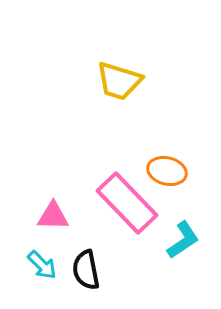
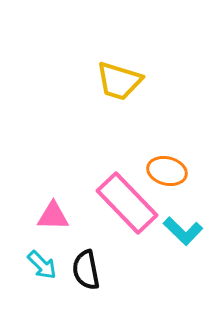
cyan L-shape: moved 9 px up; rotated 78 degrees clockwise
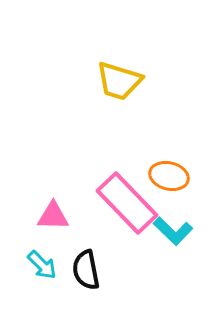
orange ellipse: moved 2 px right, 5 px down
cyan L-shape: moved 10 px left
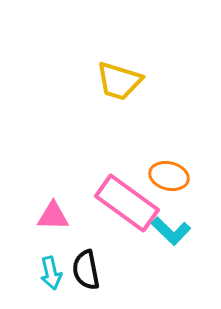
pink rectangle: rotated 10 degrees counterclockwise
cyan L-shape: moved 2 px left
cyan arrow: moved 9 px right, 8 px down; rotated 32 degrees clockwise
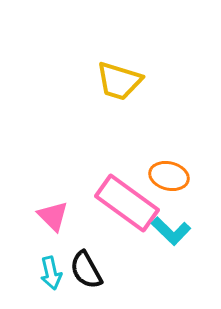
pink triangle: rotated 44 degrees clockwise
black semicircle: rotated 18 degrees counterclockwise
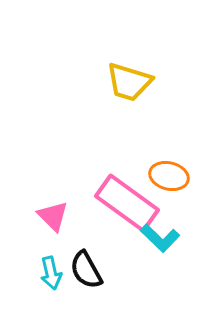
yellow trapezoid: moved 10 px right, 1 px down
cyan L-shape: moved 11 px left, 7 px down
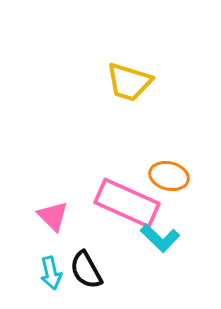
pink rectangle: rotated 12 degrees counterclockwise
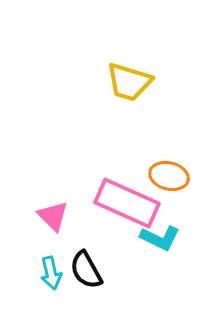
cyan L-shape: rotated 18 degrees counterclockwise
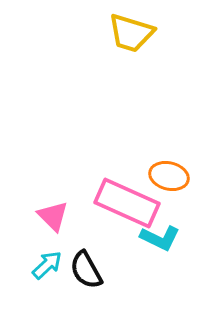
yellow trapezoid: moved 2 px right, 49 px up
cyan arrow: moved 4 px left, 8 px up; rotated 120 degrees counterclockwise
